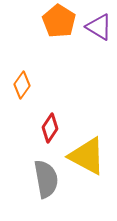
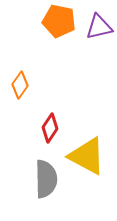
orange pentagon: rotated 20 degrees counterclockwise
purple triangle: rotated 44 degrees counterclockwise
orange diamond: moved 2 px left
gray semicircle: rotated 9 degrees clockwise
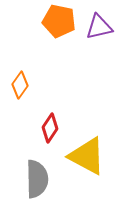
gray semicircle: moved 9 px left
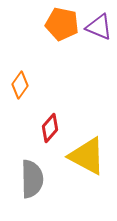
orange pentagon: moved 3 px right, 3 px down
purple triangle: rotated 36 degrees clockwise
red diamond: rotated 8 degrees clockwise
gray semicircle: moved 5 px left
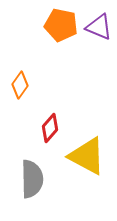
orange pentagon: moved 1 px left, 1 px down
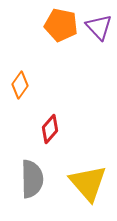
purple triangle: rotated 24 degrees clockwise
red diamond: moved 1 px down
yellow triangle: moved 1 px right, 27 px down; rotated 21 degrees clockwise
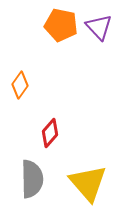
red diamond: moved 4 px down
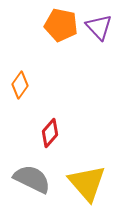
gray semicircle: rotated 63 degrees counterclockwise
yellow triangle: moved 1 px left
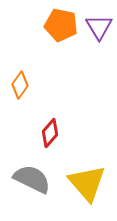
purple triangle: rotated 12 degrees clockwise
